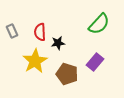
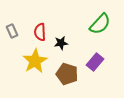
green semicircle: moved 1 px right
black star: moved 3 px right
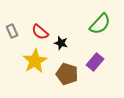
red semicircle: rotated 48 degrees counterclockwise
black star: rotated 24 degrees clockwise
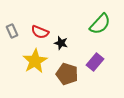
red semicircle: rotated 18 degrees counterclockwise
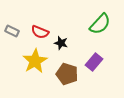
gray rectangle: rotated 40 degrees counterclockwise
purple rectangle: moved 1 px left
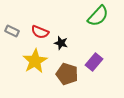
green semicircle: moved 2 px left, 8 px up
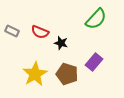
green semicircle: moved 2 px left, 3 px down
yellow star: moved 13 px down
